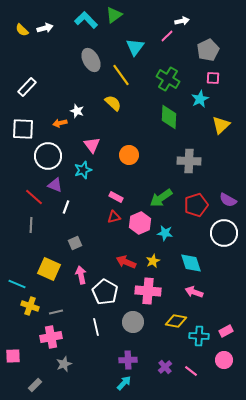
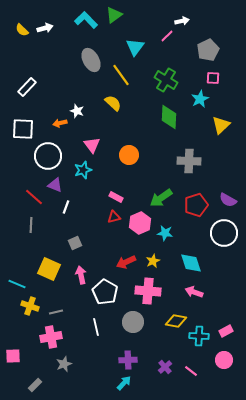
green cross at (168, 79): moved 2 px left, 1 px down
red arrow at (126, 262): rotated 48 degrees counterclockwise
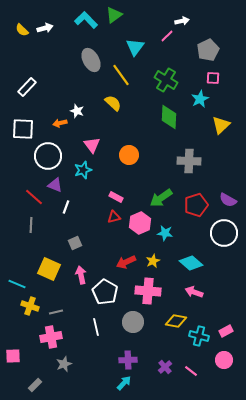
cyan diamond at (191, 263): rotated 30 degrees counterclockwise
cyan cross at (199, 336): rotated 12 degrees clockwise
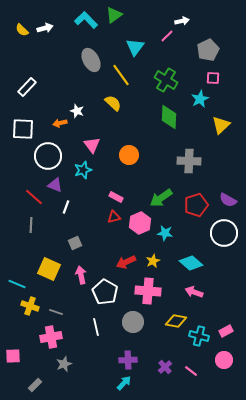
gray line at (56, 312): rotated 32 degrees clockwise
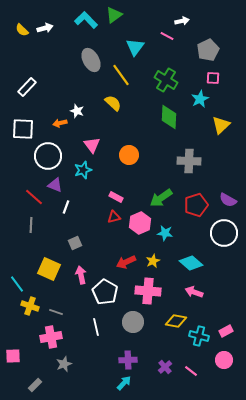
pink line at (167, 36): rotated 72 degrees clockwise
cyan line at (17, 284): rotated 30 degrees clockwise
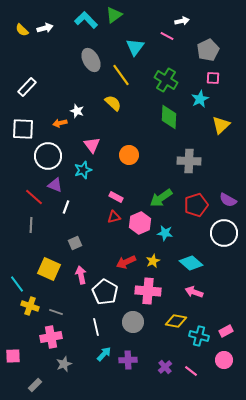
cyan arrow at (124, 383): moved 20 px left, 29 px up
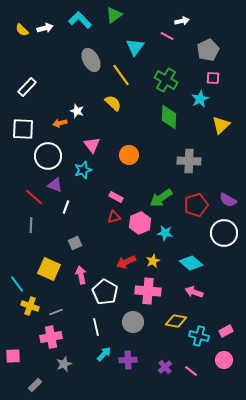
cyan L-shape at (86, 20): moved 6 px left
gray line at (56, 312): rotated 40 degrees counterclockwise
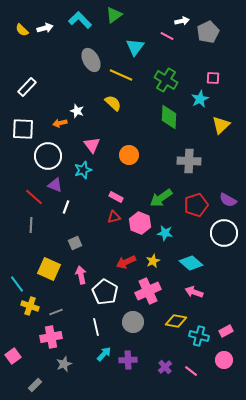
gray pentagon at (208, 50): moved 18 px up
yellow line at (121, 75): rotated 30 degrees counterclockwise
pink hexagon at (140, 223): rotated 15 degrees counterclockwise
pink cross at (148, 291): rotated 30 degrees counterclockwise
pink square at (13, 356): rotated 35 degrees counterclockwise
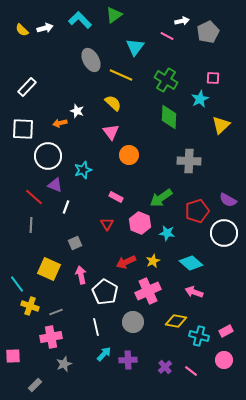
pink triangle at (92, 145): moved 19 px right, 13 px up
red pentagon at (196, 205): moved 1 px right, 6 px down
red triangle at (114, 217): moved 7 px left, 7 px down; rotated 48 degrees counterclockwise
cyan star at (165, 233): moved 2 px right
pink square at (13, 356): rotated 35 degrees clockwise
